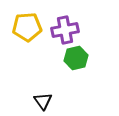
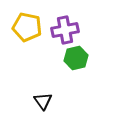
yellow pentagon: rotated 16 degrees clockwise
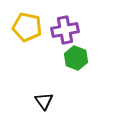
green hexagon: rotated 25 degrees counterclockwise
black triangle: moved 1 px right
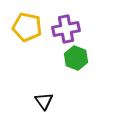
purple cross: moved 1 px right, 1 px up
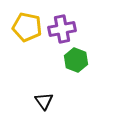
purple cross: moved 4 px left
green hexagon: moved 2 px down
